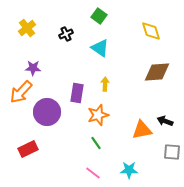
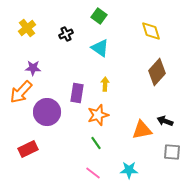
brown diamond: rotated 44 degrees counterclockwise
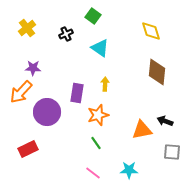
green square: moved 6 px left
brown diamond: rotated 36 degrees counterclockwise
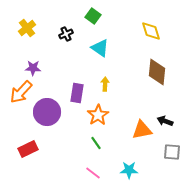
orange star: rotated 15 degrees counterclockwise
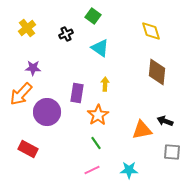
orange arrow: moved 2 px down
red rectangle: rotated 54 degrees clockwise
pink line: moved 1 px left, 3 px up; rotated 63 degrees counterclockwise
